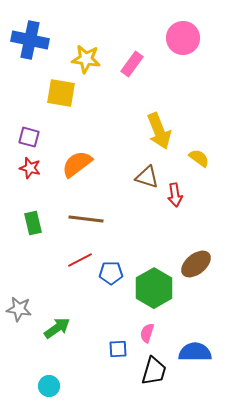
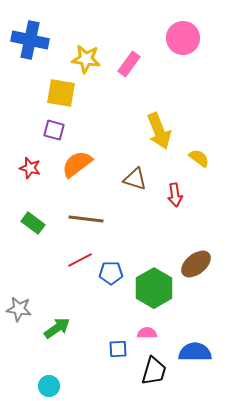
pink rectangle: moved 3 px left
purple square: moved 25 px right, 7 px up
brown triangle: moved 12 px left, 2 px down
green rectangle: rotated 40 degrees counterclockwise
pink semicircle: rotated 72 degrees clockwise
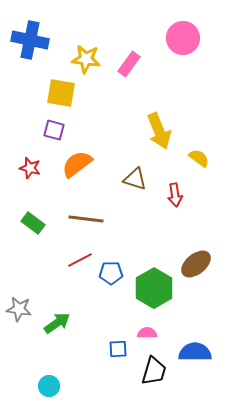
green arrow: moved 5 px up
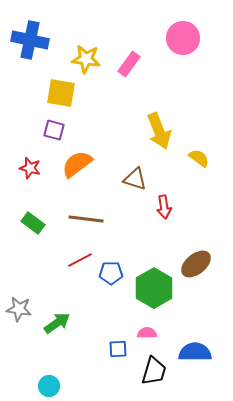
red arrow: moved 11 px left, 12 px down
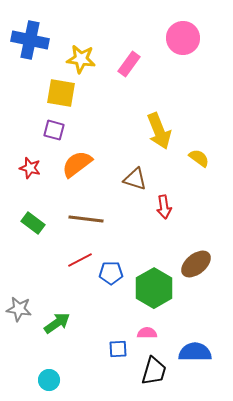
yellow star: moved 5 px left
cyan circle: moved 6 px up
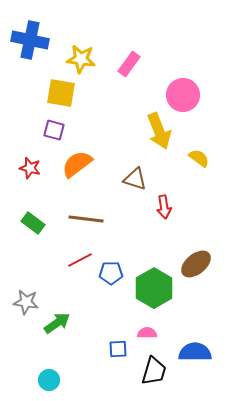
pink circle: moved 57 px down
gray star: moved 7 px right, 7 px up
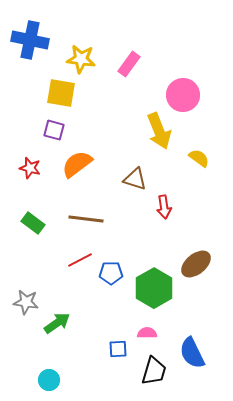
blue semicircle: moved 3 px left, 1 px down; rotated 116 degrees counterclockwise
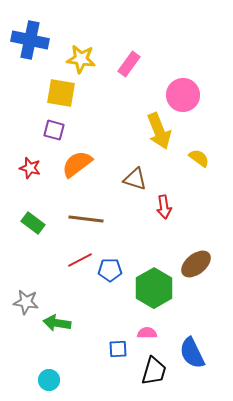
blue pentagon: moved 1 px left, 3 px up
green arrow: rotated 136 degrees counterclockwise
